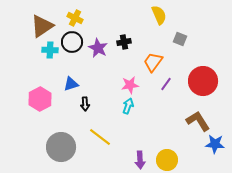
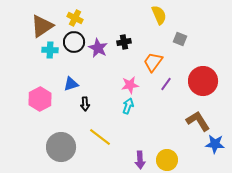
black circle: moved 2 px right
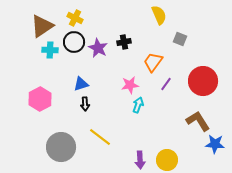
blue triangle: moved 10 px right
cyan arrow: moved 10 px right, 1 px up
